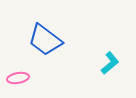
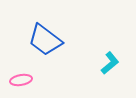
pink ellipse: moved 3 px right, 2 px down
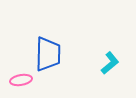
blue trapezoid: moved 3 px right, 14 px down; rotated 126 degrees counterclockwise
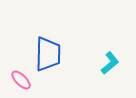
pink ellipse: rotated 55 degrees clockwise
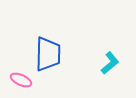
pink ellipse: rotated 20 degrees counterclockwise
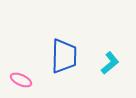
blue trapezoid: moved 16 px right, 2 px down
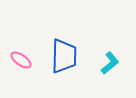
pink ellipse: moved 20 px up; rotated 10 degrees clockwise
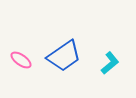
blue trapezoid: rotated 54 degrees clockwise
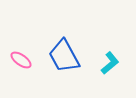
blue trapezoid: rotated 96 degrees clockwise
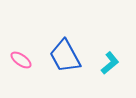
blue trapezoid: moved 1 px right
